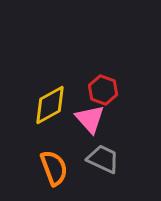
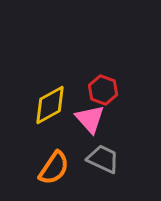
orange semicircle: rotated 54 degrees clockwise
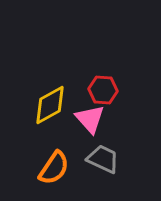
red hexagon: rotated 16 degrees counterclockwise
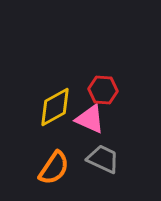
yellow diamond: moved 5 px right, 2 px down
pink triangle: rotated 24 degrees counterclockwise
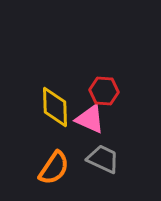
red hexagon: moved 1 px right, 1 px down
yellow diamond: rotated 63 degrees counterclockwise
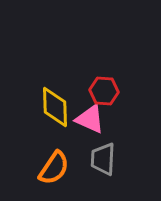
gray trapezoid: rotated 112 degrees counterclockwise
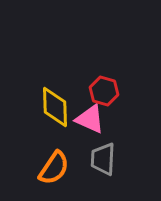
red hexagon: rotated 12 degrees clockwise
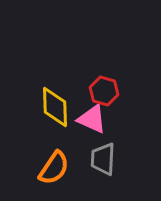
pink triangle: moved 2 px right
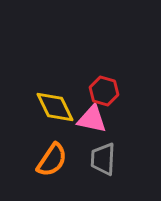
yellow diamond: rotated 24 degrees counterclockwise
pink triangle: rotated 12 degrees counterclockwise
orange semicircle: moved 2 px left, 8 px up
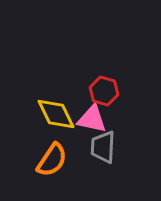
yellow diamond: moved 1 px right, 7 px down
gray trapezoid: moved 12 px up
